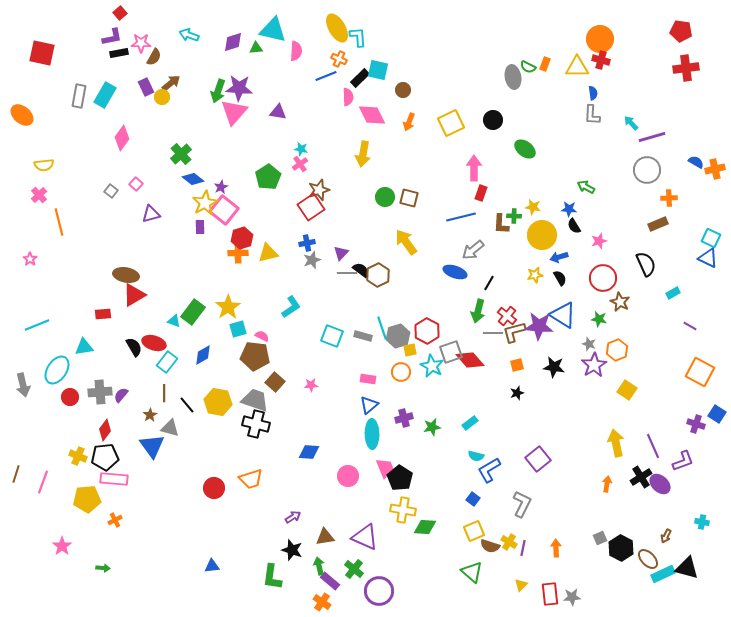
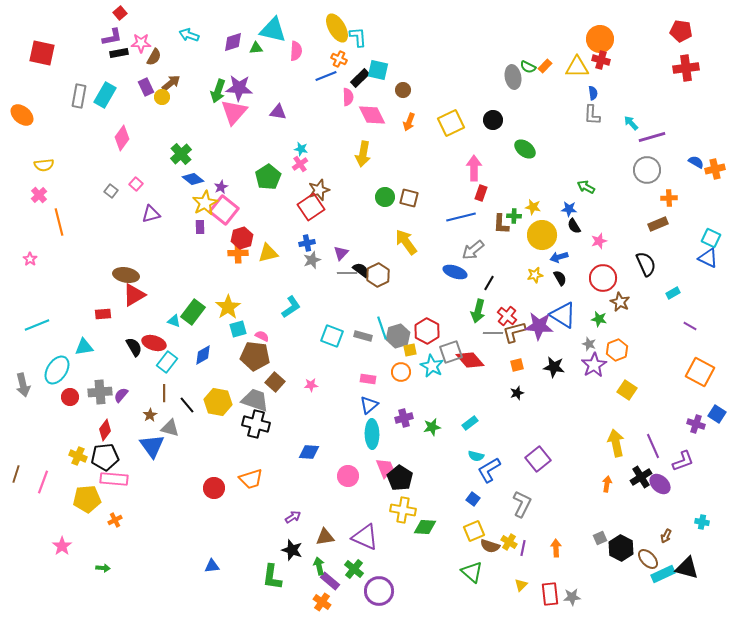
orange rectangle at (545, 64): moved 2 px down; rotated 24 degrees clockwise
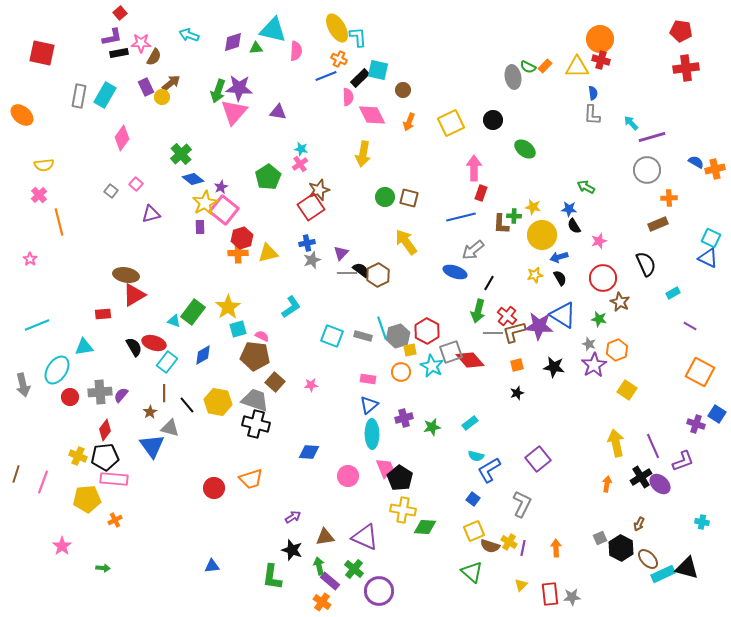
brown star at (150, 415): moved 3 px up
brown arrow at (666, 536): moved 27 px left, 12 px up
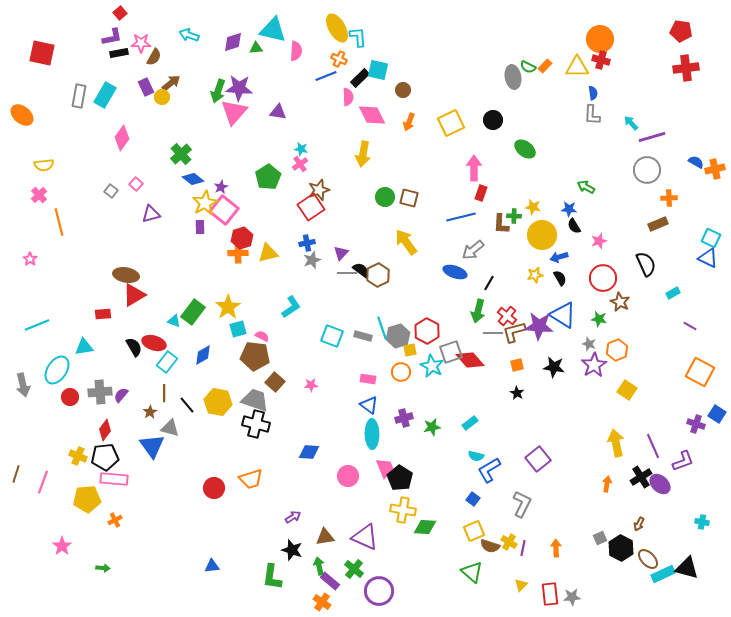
black star at (517, 393): rotated 24 degrees counterclockwise
blue triangle at (369, 405): rotated 42 degrees counterclockwise
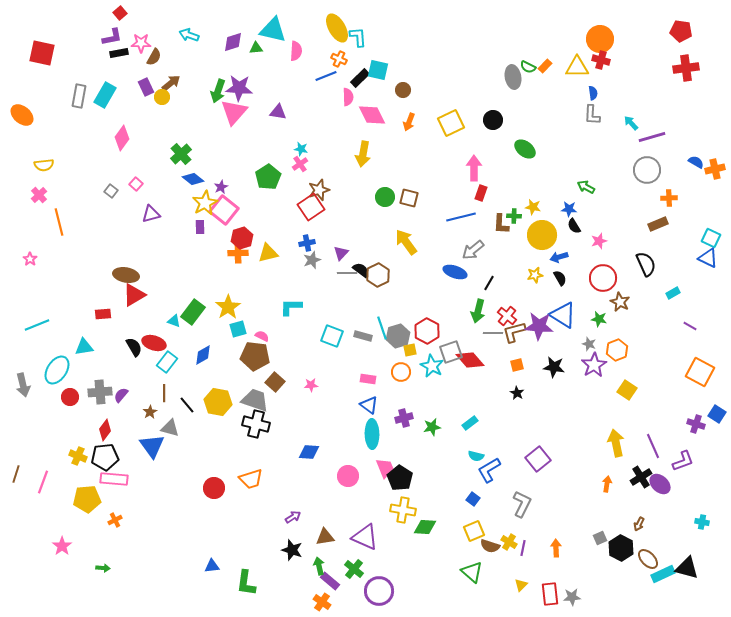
cyan L-shape at (291, 307): rotated 145 degrees counterclockwise
green L-shape at (272, 577): moved 26 px left, 6 px down
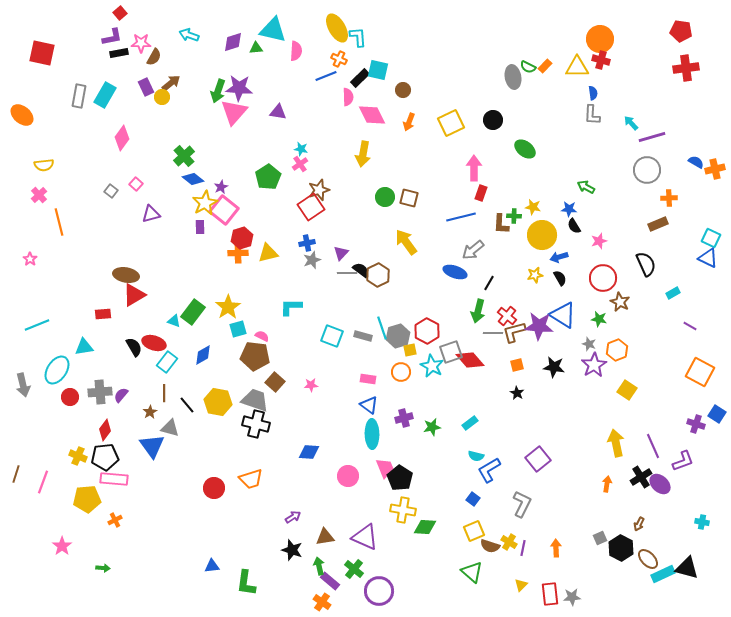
green cross at (181, 154): moved 3 px right, 2 px down
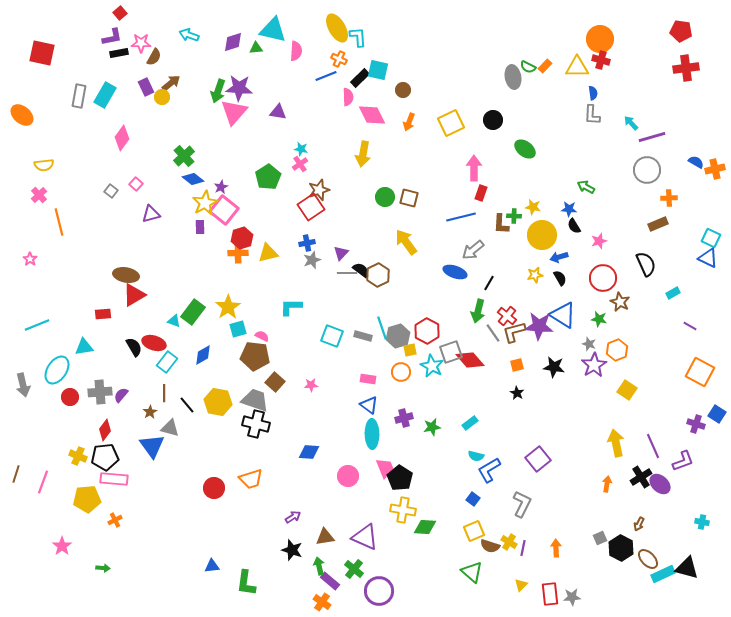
gray line at (493, 333): rotated 54 degrees clockwise
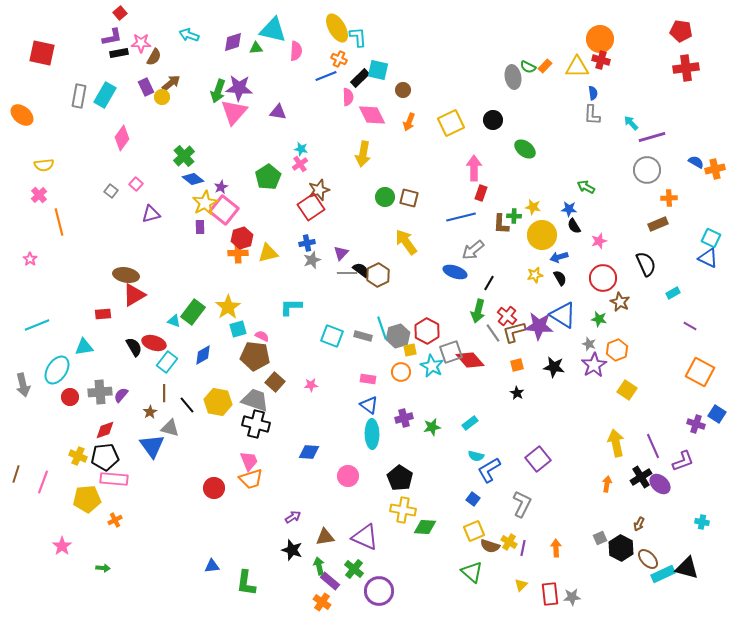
red diamond at (105, 430): rotated 35 degrees clockwise
pink trapezoid at (385, 468): moved 136 px left, 7 px up
